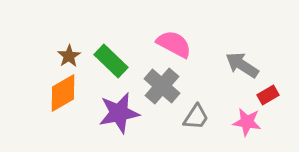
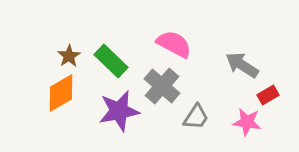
orange diamond: moved 2 px left
purple star: moved 2 px up
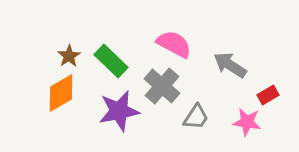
gray arrow: moved 12 px left
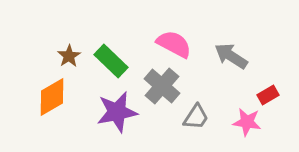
gray arrow: moved 1 px right, 9 px up
orange diamond: moved 9 px left, 4 px down
purple star: moved 2 px left, 1 px down
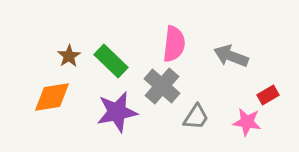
pink semicircle: rotated 69 degrees clockwise
gray arrow: rotated 12 degrees counterclockwise
orange diamond: rotated 21 degrees clockwise
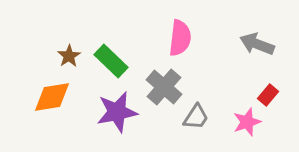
pink semicircle: moved 6 px right, 6 px up
gray arrow: moved 26 px right, 12 px up
gray cross: moved 2 px right, 1 px down
red rectangle: rotated 20 degrees counterclockwise
pink star: rotated 28 degrees counterclockwise
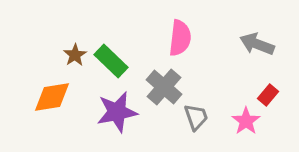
brown star: moved 6 px right, 1 px up
gray trapezoid: rotated 52 degrees counterclockwise
pink star: moved 1 px left, 1 px up; rotated 16 degrees counterclockwise
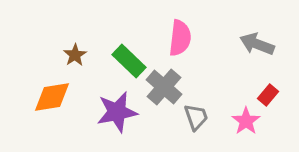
green rectangle: moved 18 px right
